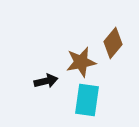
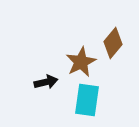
brown star: rotated 16 degrees counterclockwise
black arrow: moved 1 px down
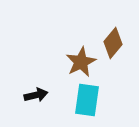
black arrow: moved 10 px left, 13 px down
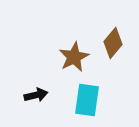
brown star: moved 7 px left, 5 px up
